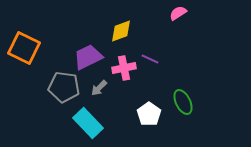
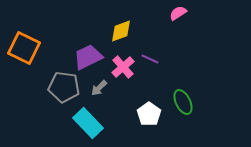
pink cross: moved 1 px left, 1 px up; rotated 30 degrees counterclockwise
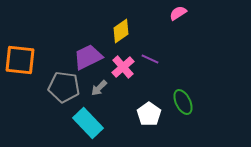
yellow diamond: rotated 15 degrees counterclockwise
orange square: moved 4 px left, 12 px down; rotated 20 degrees counterclockwise
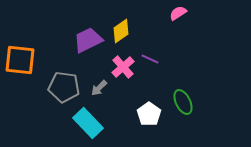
purple trapezoid: moved 17 px up
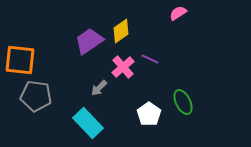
purple trapezoid: moved 1 px right, 1 px down; rotated 8 degrees counterclockwise
gray pentagon: moved 28 px left, 9 px down
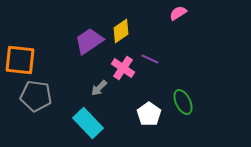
pink cross: moved 1 px down; rotated 15 degrees counterclockwise
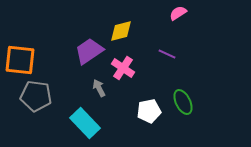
yellow diamond: rotated 20 degrees clockwise
purple trapezoid: moved 10 px down
purple line: moved 17 px right, 5 px up
gray arrow: rotated 108 degrees clockwise
white pentagon: moved 3 px up; rotated 25 degrees clockwise
cyan rectangle: moved 3 px left
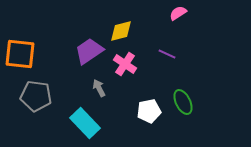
orange square: moved 6 px up
pink cross: moved 2 px right, 4 px up
